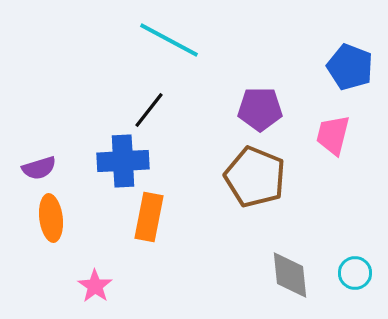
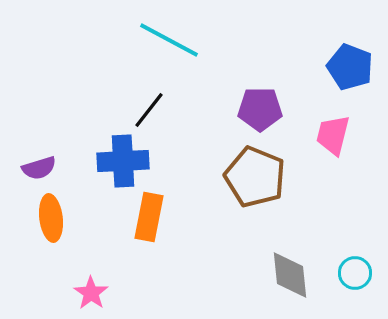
pink star: moved 4 px left, 7 px down
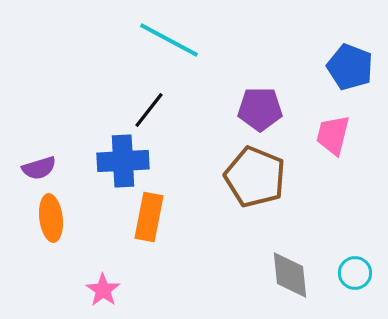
pink star: moved 12 px right, 3 px up
